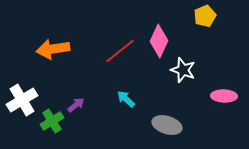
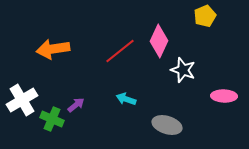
cyan arrow: rotated 24 degrees counterclockwise
green cross: moved 2 px up; rotated 35 degrees counterclockwise
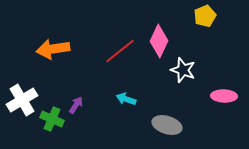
purple arrow: rotated 18 degrees counterclockwise
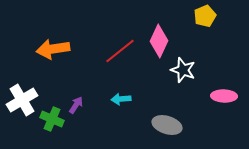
cyan arrow: moved 5 px left; rotated 24 degrees counterclockwise
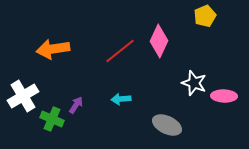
white star: moved 11 px right, 13 px down
white cross: moved 1 px right, 4 px up
gray ellipse: rotated 8 degrees clockwise
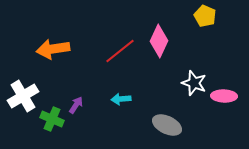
yellow pentagon: rotated 25 degrees counterclockwise
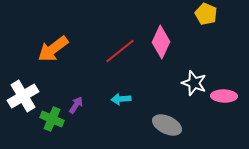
yellow pentagon: moved 1 px right, 2 px up
pink diamond: moved 2 px right, 1 px down
orange arrow: rotated 28 degrees counterclockwise
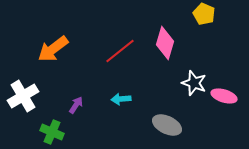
yellow pentagon: moved 2 px left
pink diamond: moved 4 px right, 1 px down; rotated 8 degrees counterclockwise
pink ellipse: rotated 15 degrees clockwise
green cross: moved 13 px down
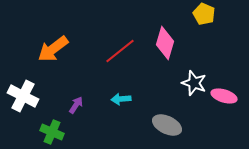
white cross: rotated 32 degrees counterclockwise
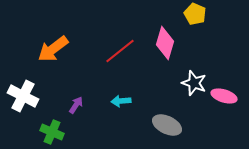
yellow pentagon: moved 9 px left
cyan arrow: moved 2 px down
